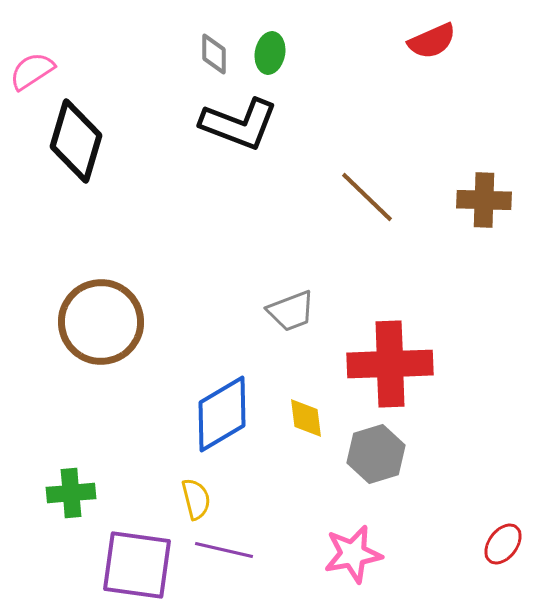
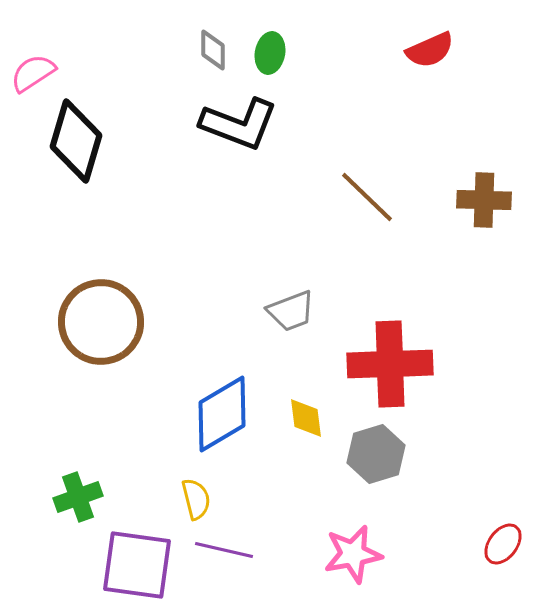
red semicircle: moved 2 px left, 9 px down
gray diamond: moved 1 px left, 4 px up
pink semicircle: moved 1 px right, 2 px down
green cross: moved 7 px right, 4 px down; rotated 15 degrees counterclockwise
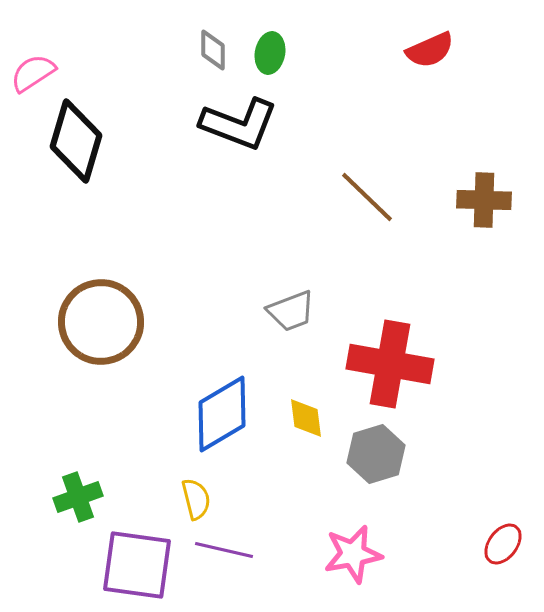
red cross: rotated 12 degrees clockwise
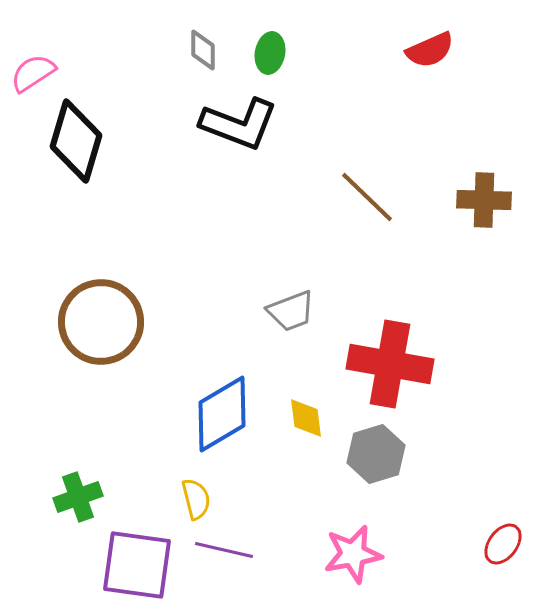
gray diamond: moved 10 px left
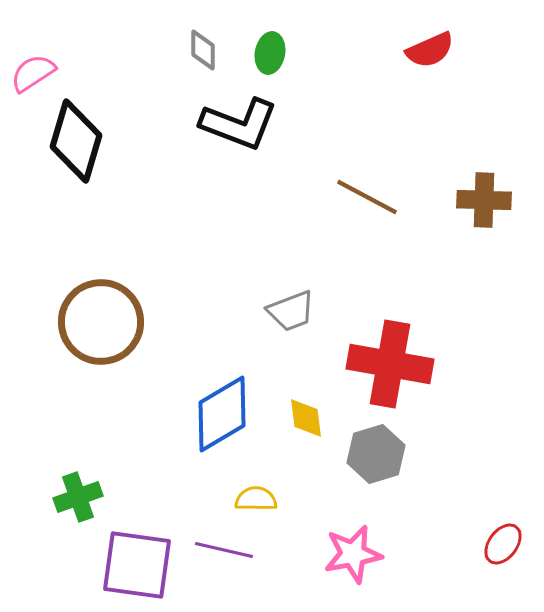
brown line: rotated 16 degrees counterclockwise
yellow semicircle: moved 60 px right; rotated 75 degrees counterclockwise
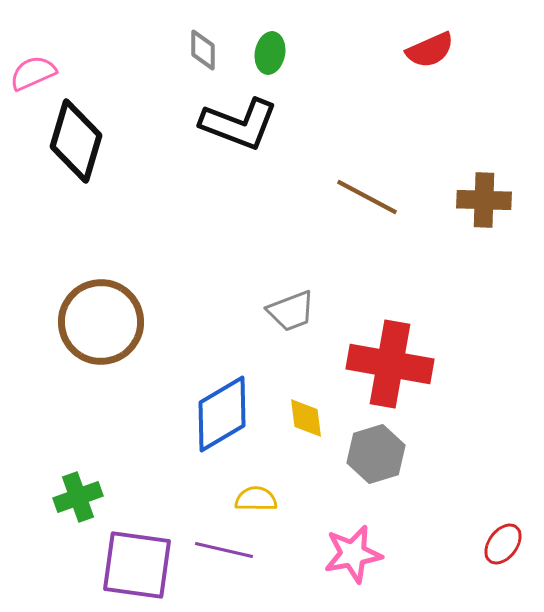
pink semicircle: rotated 9 degrees clockwise
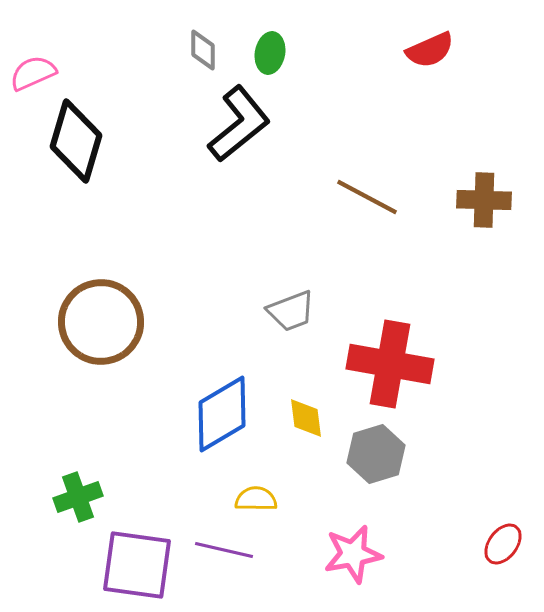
black L-shape: rotated 60 degrees counterclockwise
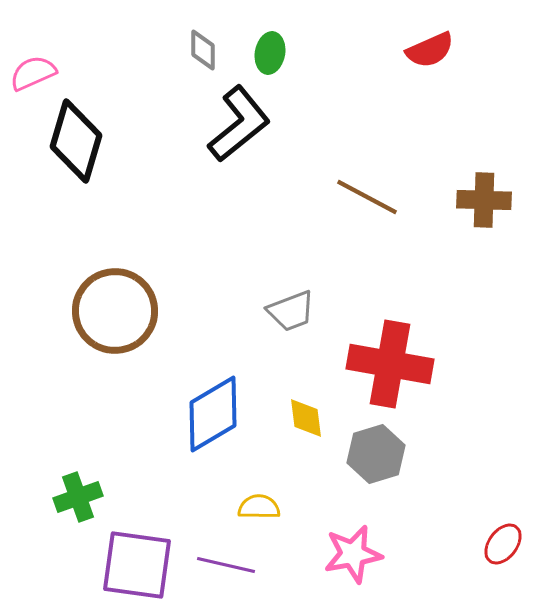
brown circle: moved 14 px right, 11 px up
blue diamond: moved 9 px left
yellow semicircle: moved 3 px right, 8 px down
purple line: moved 2 px right, 15 px down
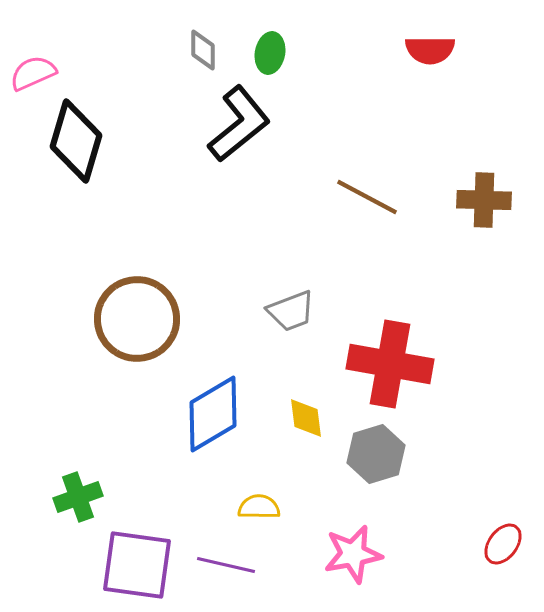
red semicircle: rotated 24 degrees clockwise
brown circle: moved 22 px right, 8 px down
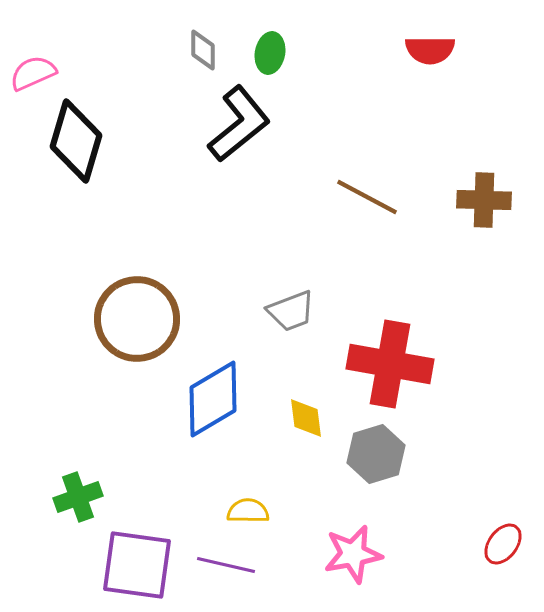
blue diamond: moved 15 px up
yellow semicircle: moved 11 px left, 4 px down
